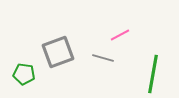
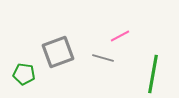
pink line: moved 1 px down
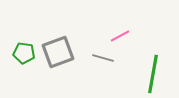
green pentagon: moved 21 px up
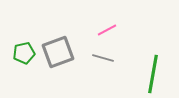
pink line: moved 13 px left, 6 px up
green pentagon: rotated 20 degrees counterclockwise
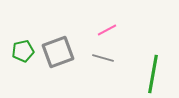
green pentagon: moved 1 px left, 2 px up
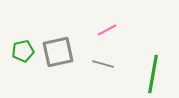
gray square: rotated 8 degrees clockwise
gray line: moved 6 px down
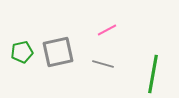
green pentagon: moved 1 px left, 1 px down
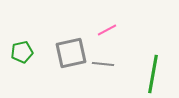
gray square: moved 13 px right, 1 px down
gray line: rotated 10 degrees counterclockwise
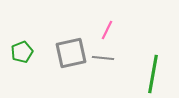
pink line: rotated 36 degrees counterclockwise
green pentagon: rotated 10 degrees counterclockwise
gray line: moved 6 px up
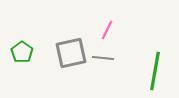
green pentagon: rotated 15 degrees counterclockwise
green line: moved 2 px right, 3 px up
